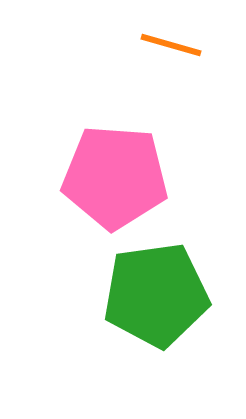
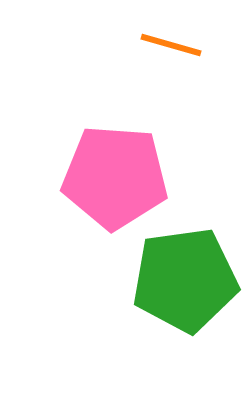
green pentagon: moved 29 px right, 15 px up
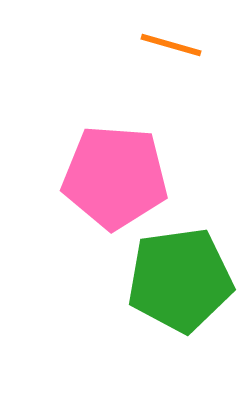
green pentagon: moved 5 px left
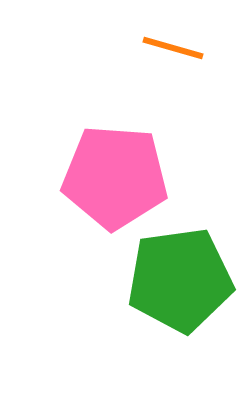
orange line: moved 2 px right, 3 px down
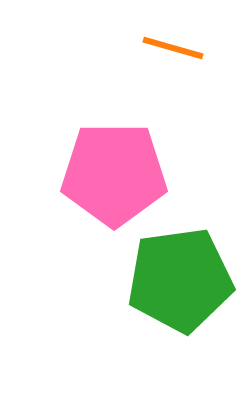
pink pentagon: moved 1 px left, 3 px up; rotated 4 degrees counterclockwise
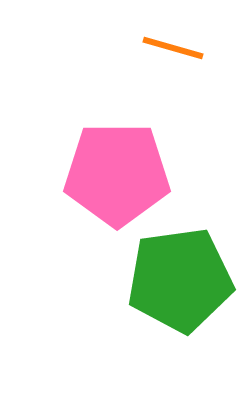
pink pentagon: moved 3 px right
